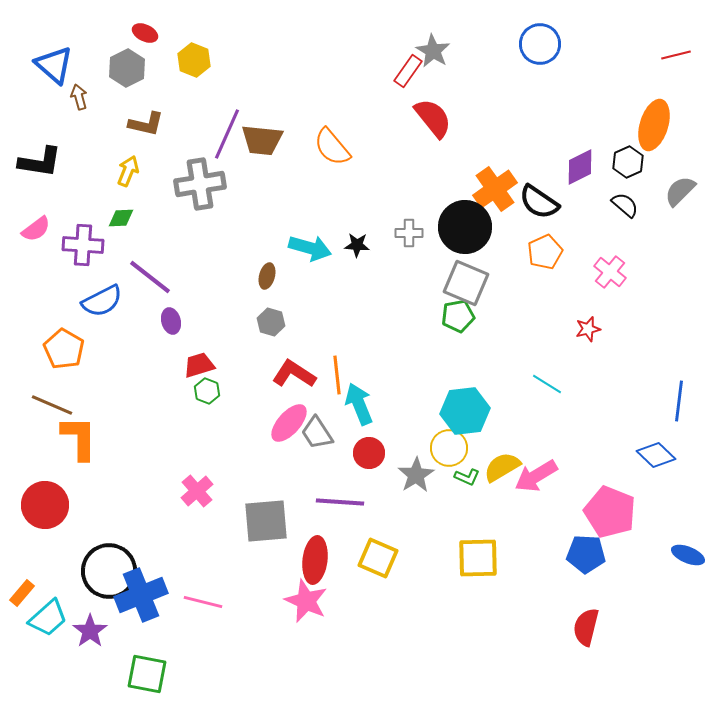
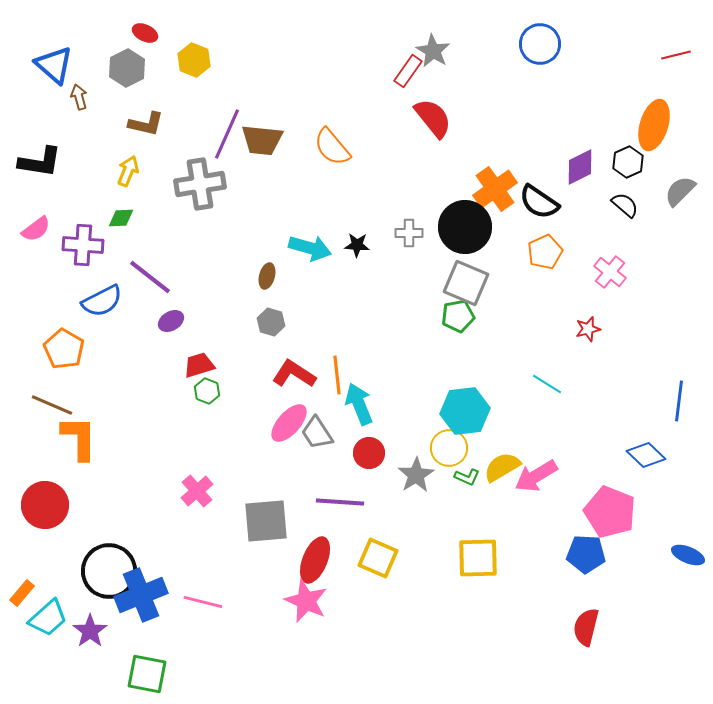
purple ellipse at (171, 321): rotated 75 degrees clockwise
blue diamond at (656, 455): moved 10 px left
red ellipse at (315, 560): rotated 15 degrees clockwise
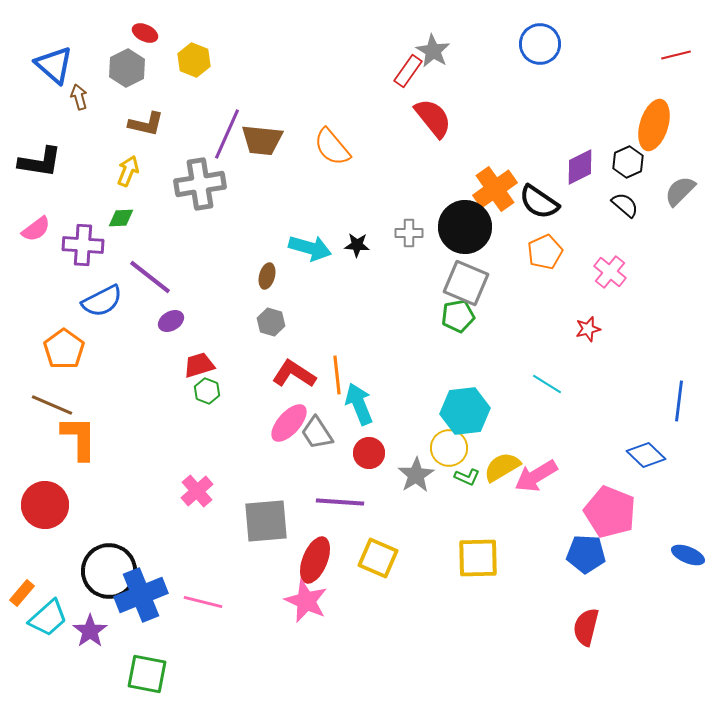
orange pentagon at (64, 349): rotated 6 degrees clockwise
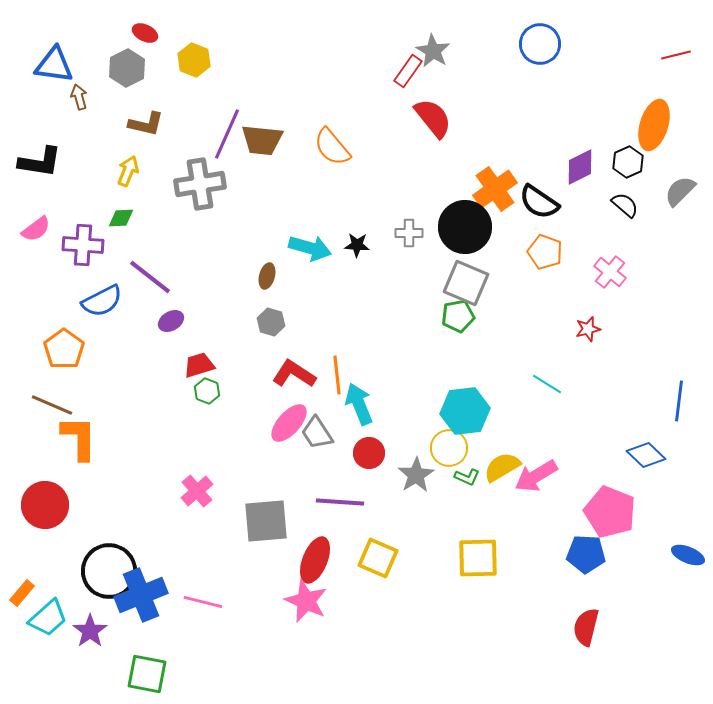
blue triangle at (54, 65): rotated 33 degrees counterclockwise
orange pentagon at (545, 252): rotated 28 degrees counterclockwise
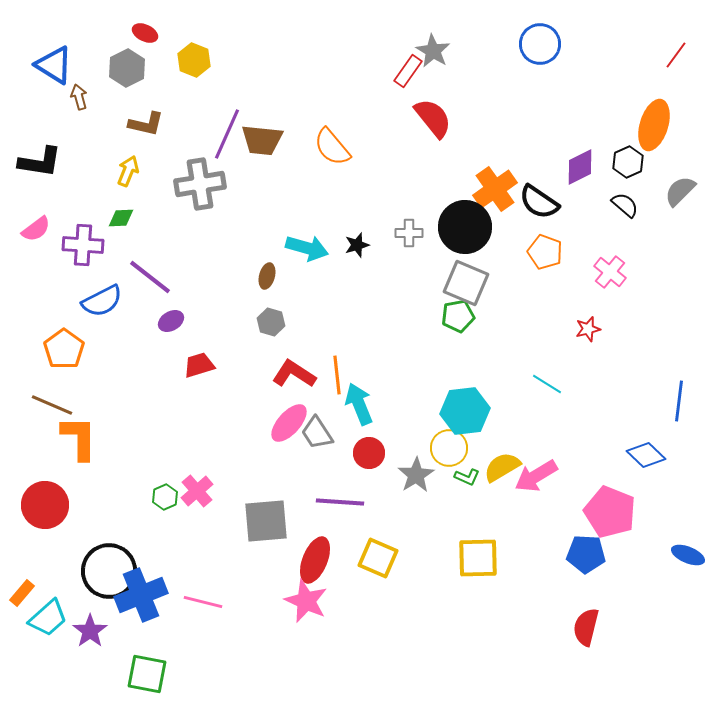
red line at (676, 55): rotated 40 degrees counterclockwise
blue triangle at (54, 65): rotated 24 degrees clockwise
black star at (357, 245): rotated 20 degrees counterclockwise
cyan arrow at (310, 248): moved 3 px left
green hexagon at (207, 391): moved 42 px left, 106 px down; rotated 15 degrees clockwise
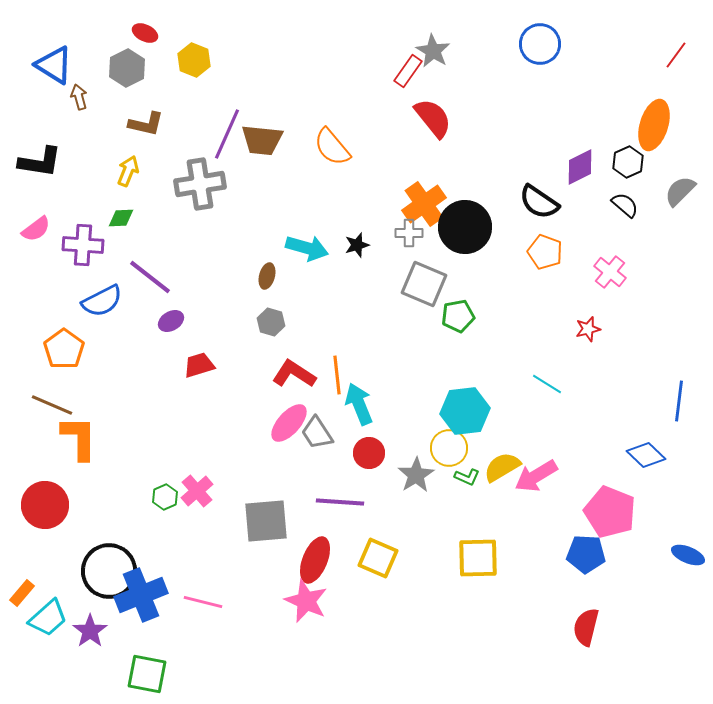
orange cross at (495, 189): moved 71 px left, 15 px down
gray square at (466, 283): moved 42 px left, 1 px down
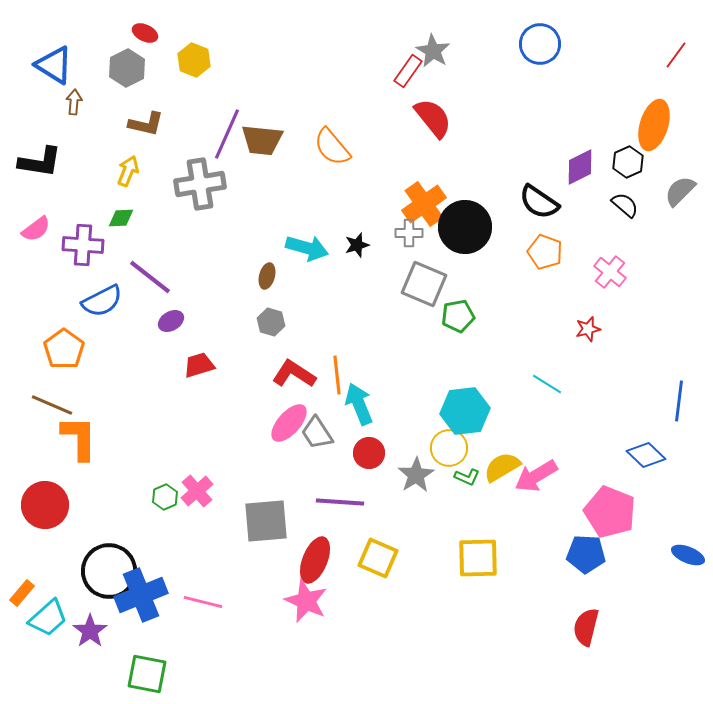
brown arrow at (79, 97): moved 5 px left, 5 px down; rotated 20 degrees clockwise
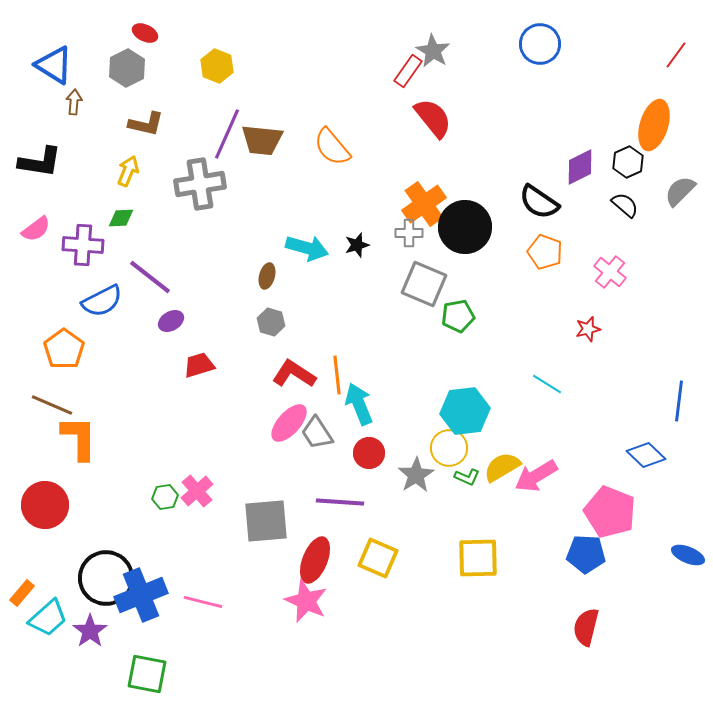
yellow hexagon at (194, 60): moved 23 px right, 6 px down
green hexagon at (165, 497): rotated 15 degrees clockwise
black circle at (109, 571): moved 3 px left, 7 px down
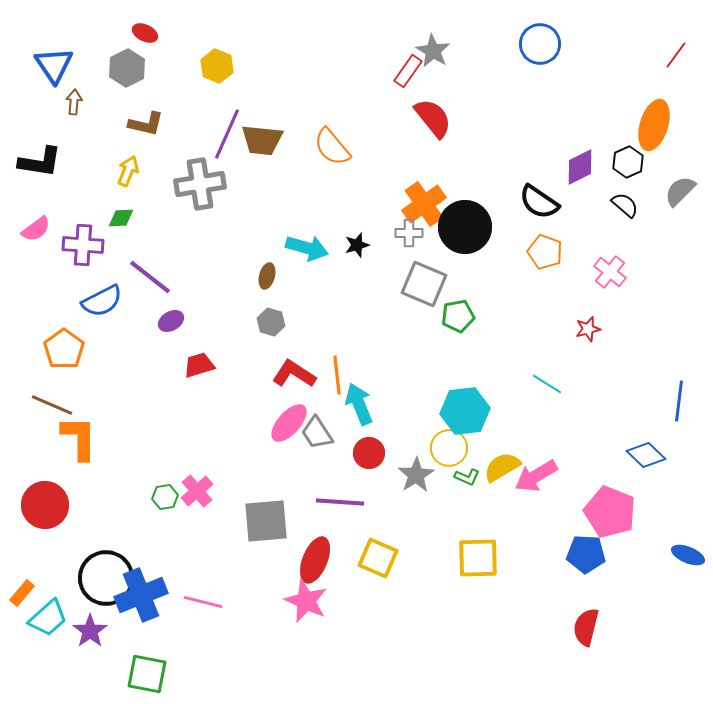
blue triangle at (54, 65): rotated 24 degrees clockwise
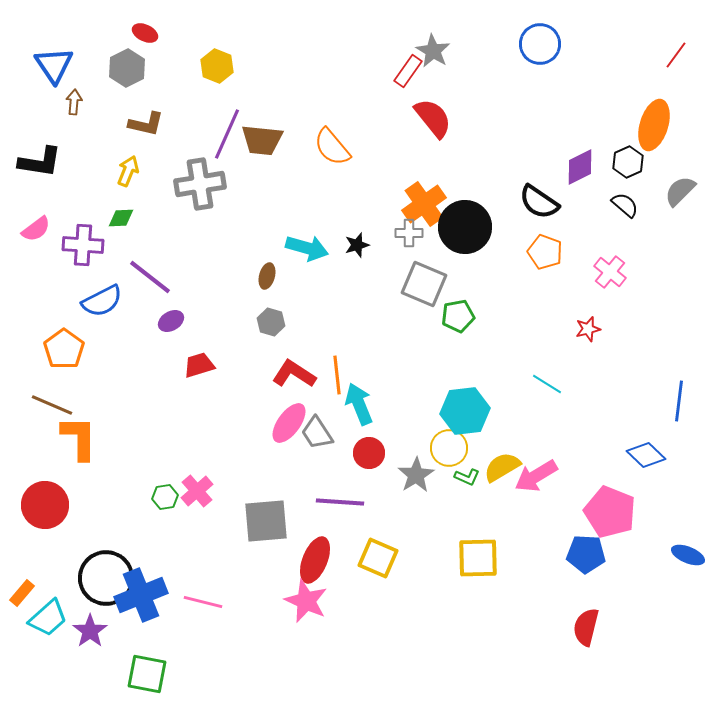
pink ellipse at (289, 423): rotated 6 degrees counterclockwise
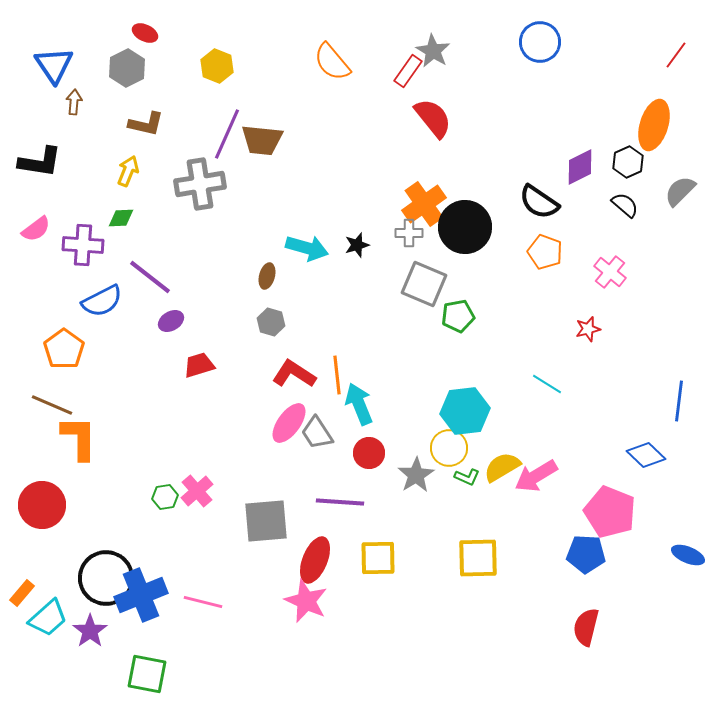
blue circle at (540, 44): moved 2 px up
orange semicircle at (332, 147): moved 85 px up
red circle at (45, 505): moved 3 px left
yellow square at (378, 558): rotated 24 degrees counterclockwise
